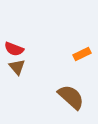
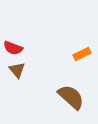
red semicircle: moved 1 px left, 1 px up
brown triangle: moved 3 px down
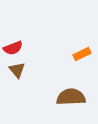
red semicircle: rotated 42 degrees counterclockwise
brown semicircle: rotated 44 degrees counterclockwise
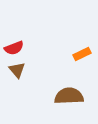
red semicircle: moved 1 px right
brown semicircle: moved 2 px left, 1 px up
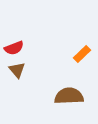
orange rectangle: rotated 18 degrees counterclockwise
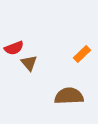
brown triangle: moved 12 px right, 7 px up
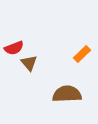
brown semicircle: moved 2 px left, 2 px up
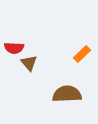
red semicircle: rotated 24 degrees clockwise
